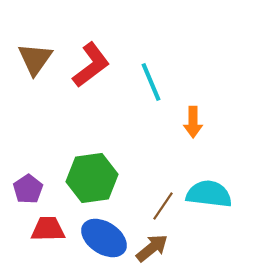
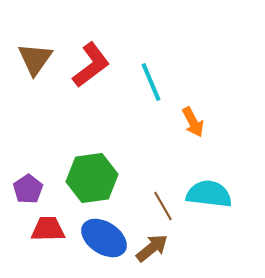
orange arrow: rotated 28 degrees counterclockwise
brown line: rotated 64 degrees counterclockwise
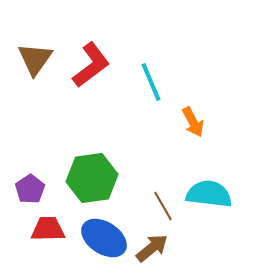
purple pentagon: moved 2 px right
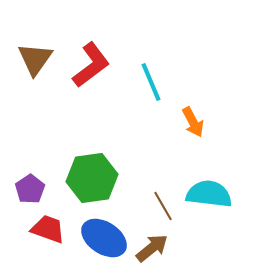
red trapezoid: rotated 21 degrees clockwise
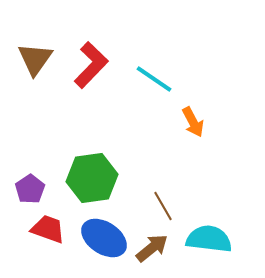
red L-shape: rotated 9 degrees counterclockwise
cyan line: moved 3 px right, 3 px up; rotated 33 degrees counterclockwise
cyan semicircle: moved 45 px down
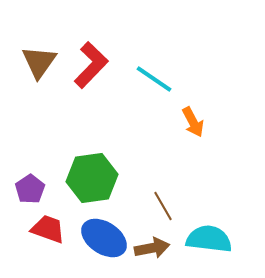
brown triangle: moved 4 px right, 3 px down
brown arrow: rotated 28 degrees clockwise
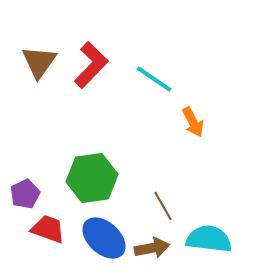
purple pentagon: moved 5 px left, 5 px down; rotated 8 degrees clockwise
blue ellipse: rotated 9 degrees clockwise
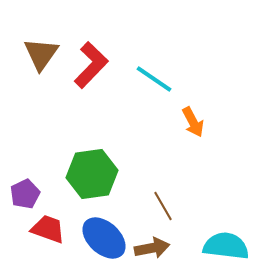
brown triangle: moved 2 px right, 8 px up
green hexagon: moved 4 px up
cyan semicircle: moved 17 px right, 7 px down
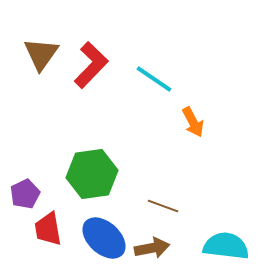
brown line: rotated 40 degrees counterclockwise
red trapezoid: rotated 120 degrees counterclockwise
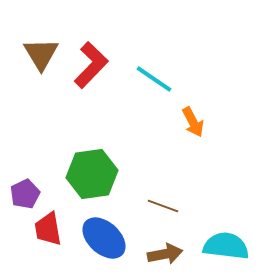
brown triangle: rotated 6 degrees counterclockwise
brown arrow: moved 13 px right, 6 px down
